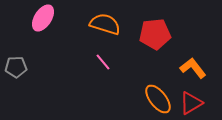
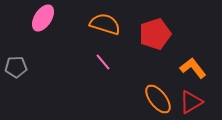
red pentagon: rotated 12 degrees counterclockwise
red triangle: moved 1 px up
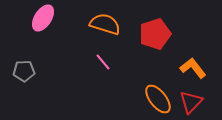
gray pentagon: moved 8 px right, 4 px down
red triangle: rotated 15 degrees counterclockwise
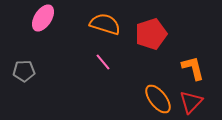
red pentagon: moved 4 px left
orange L-shape: rotated 24 degrees clockwise
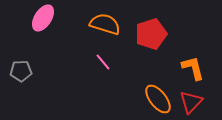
gray pentagon: moved 3 px left
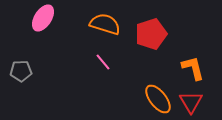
red triangle: rotated 15 degrees counterclockwise
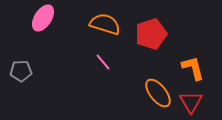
orange ellipse: moved 6 px up
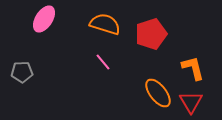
pink ellipse: moved 1 px right, 1 px down
gray pentagon: moved 1 px right, 1 px down
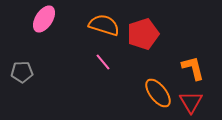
orange semicircle: moved 1 px left, 1 px down
red pentagon: moved 8 px left
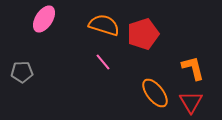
orange ellipse: moved 3 px left
